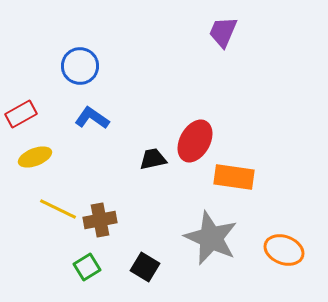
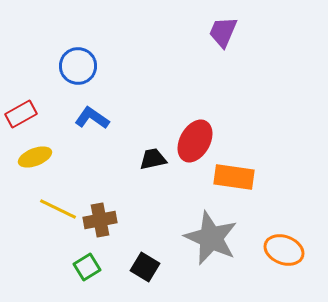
blue circle: moved 2 px left
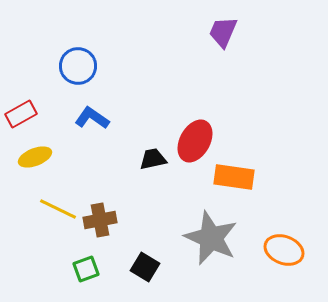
green square: moved 1 px left, 2 px down; rotated 12 degrees clockwise
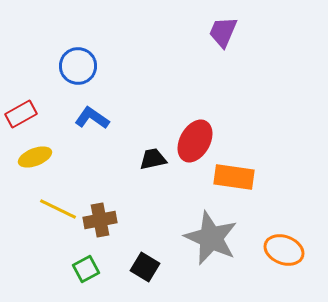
green square: rotated 8 degrees counterclockwise
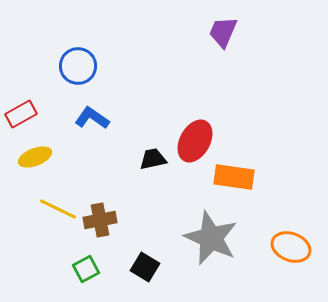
orange ellipse: moved 7 px right, 3 px up
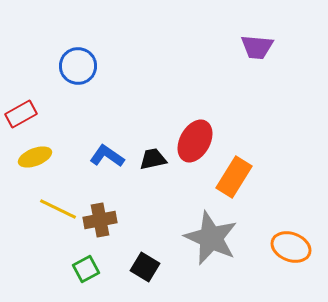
purple trapezoid: moved 34 px right, 15 px down; rotated 108 degrees counterclockwise
blue L-shape: moved 15 px right, 38 px down
orange rectangle: rotated 66 degrees counterclockwise
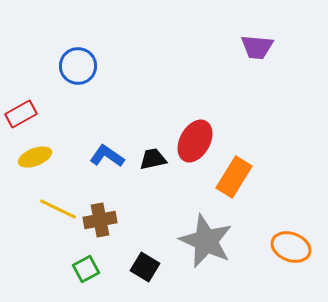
gray star: moved 5 px left, 3 px down
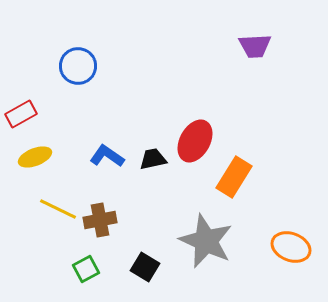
purple trapezoid: moved 2 px left, 1 px up; rotated 8 degrees counterclockwise
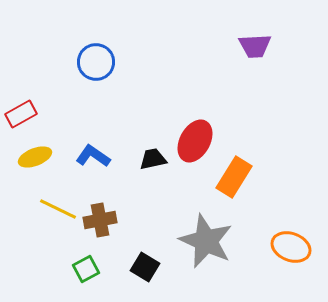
blue circle: moved 18 px right, 4 px up
blue L-shape: moved 14 px left
